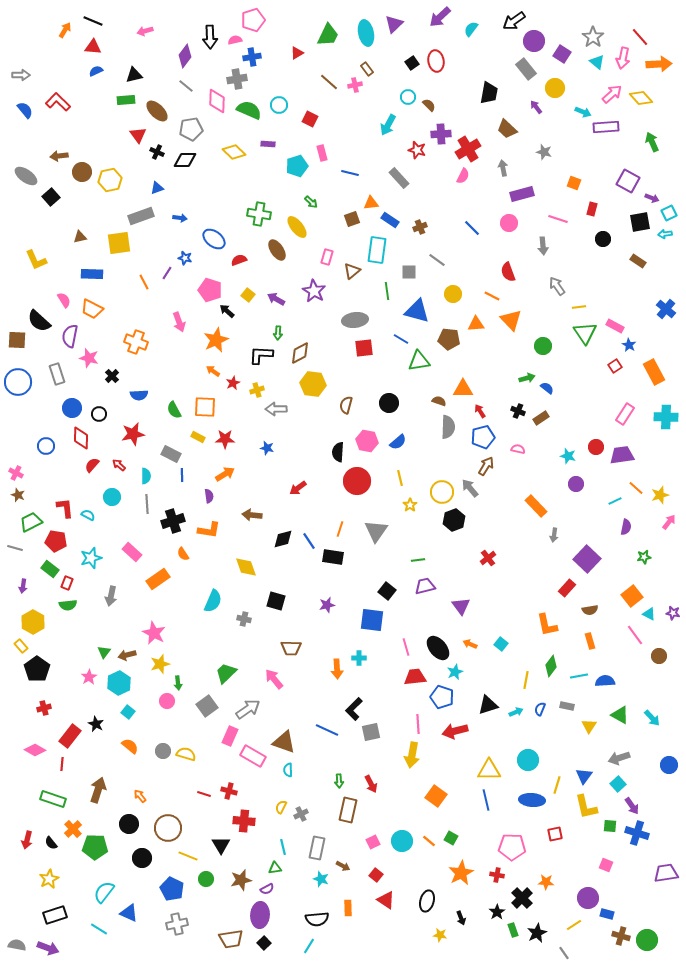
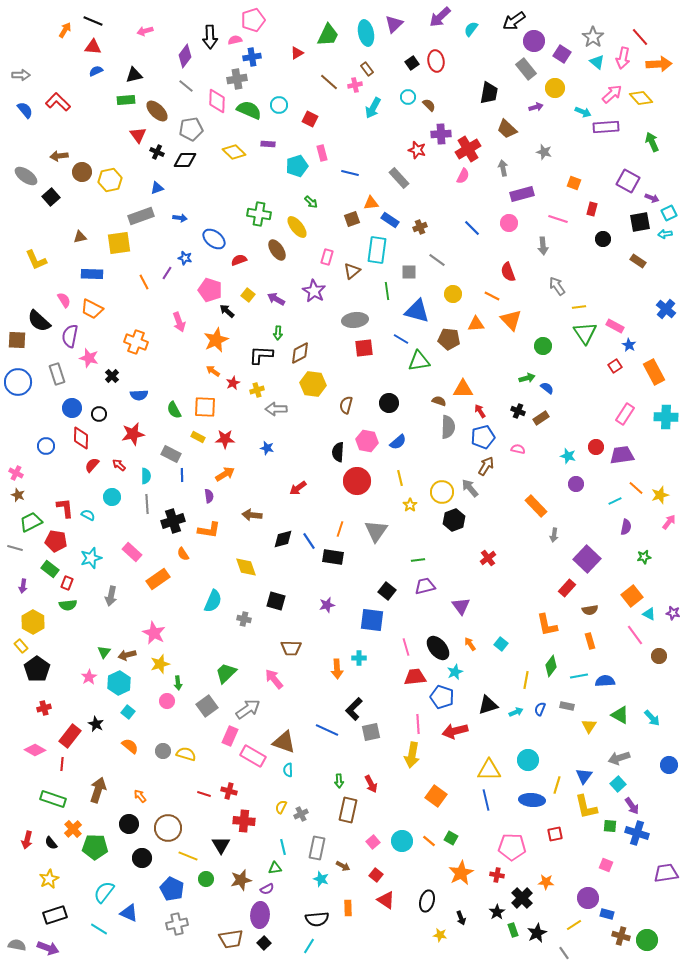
purple arrow at (536, 107): rotated 112 degrees clockwise
cyan arrow at (388, 125): moved 15 px left, 17 px up
orange arrow at (470, 644): rotated 32 degrees clockwise
pink square at (373, 842): rotated 16 degrees counterclockwise
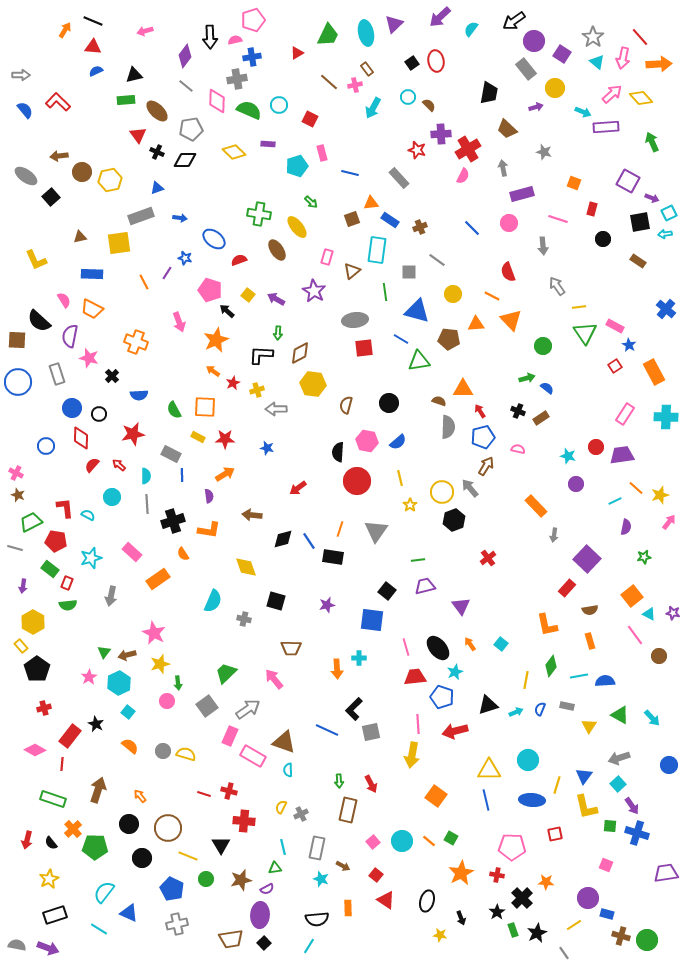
green line at (387, 291): moved 2 px left, 1 px down
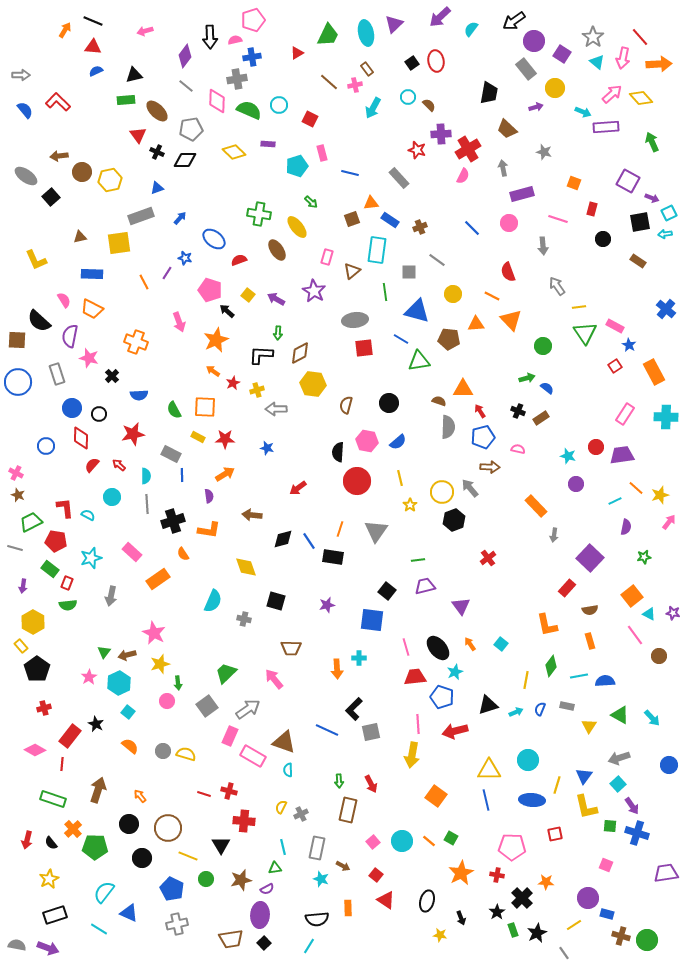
blue arrow at (180, 218): rotated 56 degrees counterclockwise
brown arrow at (486, 466): moved 4 px right, 1 px down; rotated 60 degrees clockwise
purple square at (587, 559): moved 3 px right, 1 px up
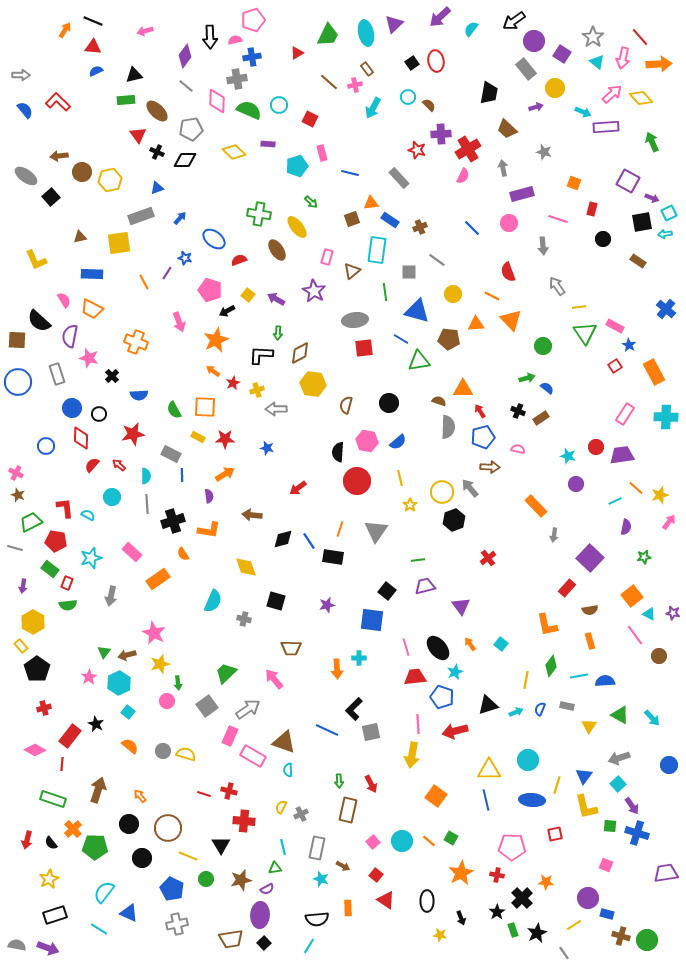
black square at (640, 222): moved 2 px right
black arrow at (227, 311): rotated 70 degrees counterclockwise
black ellipse at (427, 901): rotated 15 degrees counterclockwise
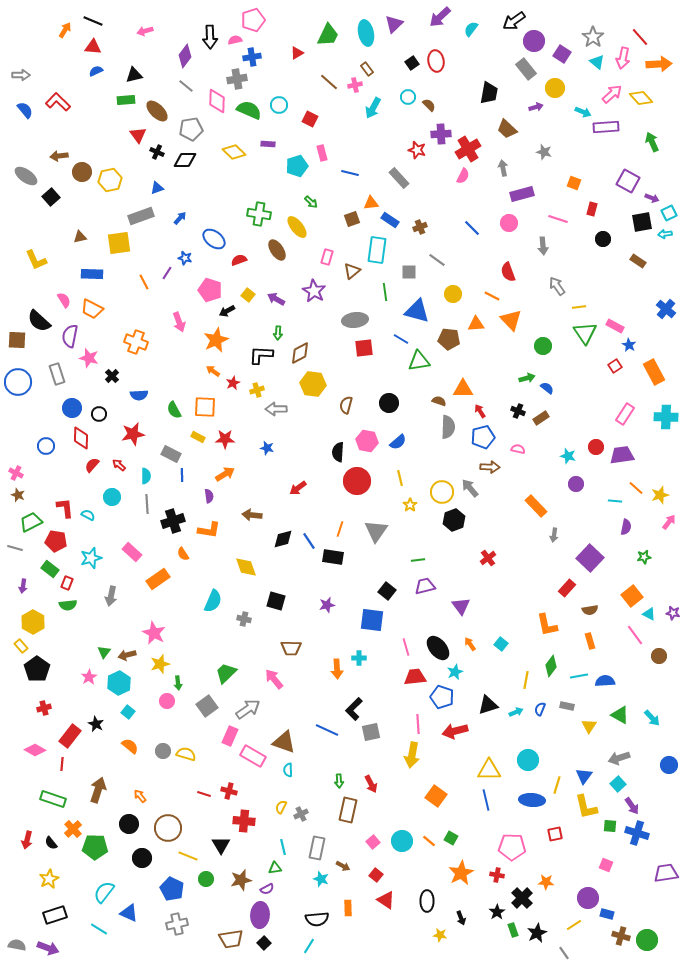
cyan line at (615, 501): rotated 32 degrees clockwise
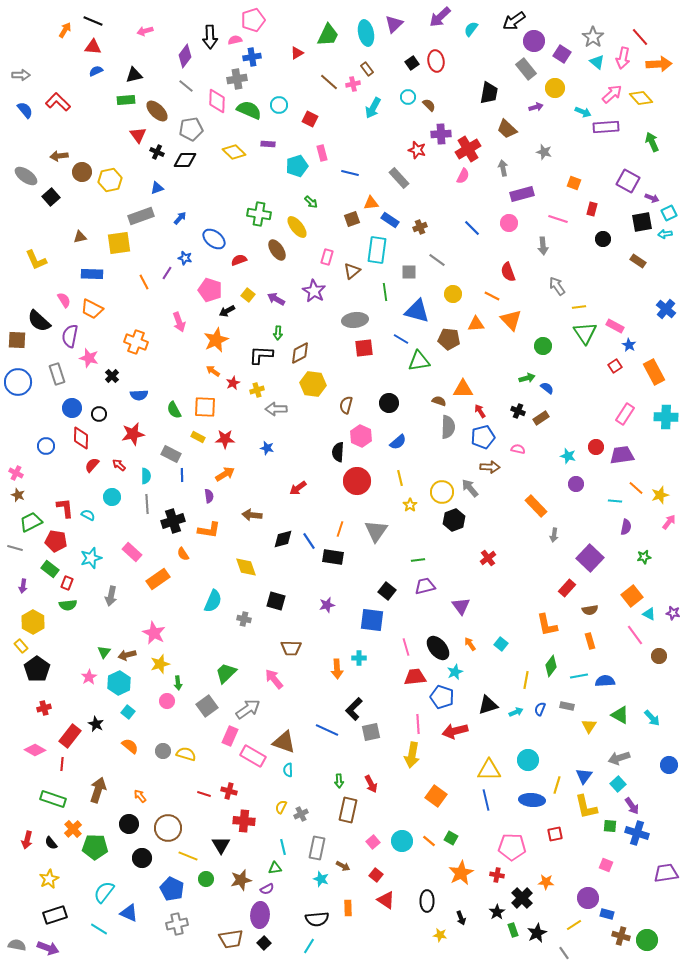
pink cross at (355, 85): moved 2 px left, 1 px up
pink hexagon at (367, 441): moved 6 px left, 5 px up; rotated 15 degrees clockwise
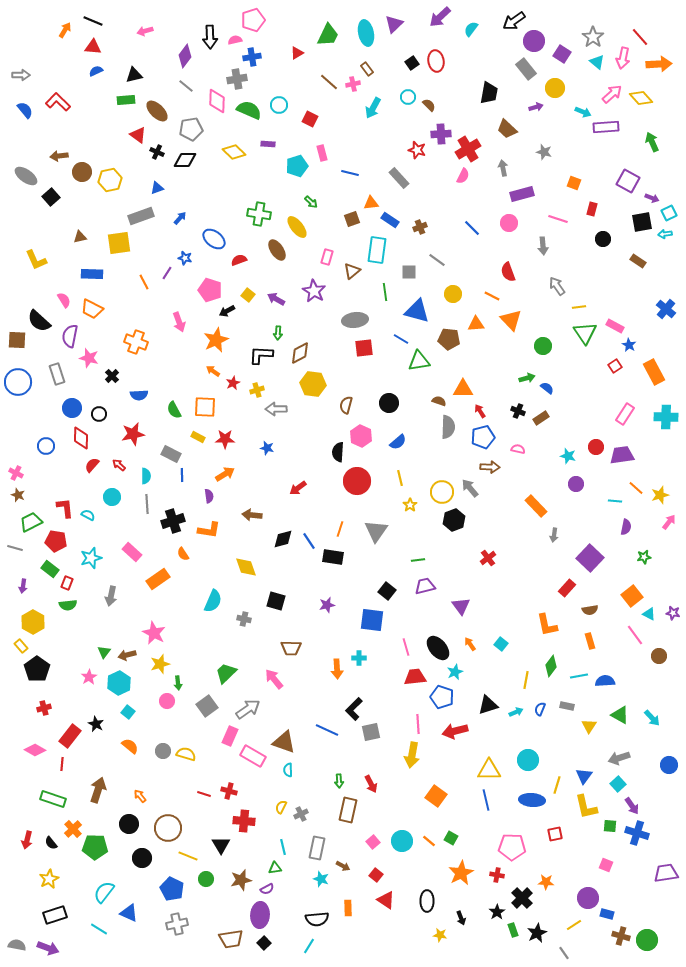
red triangle at (138, 135): rotated 18 degrees counterclockwise
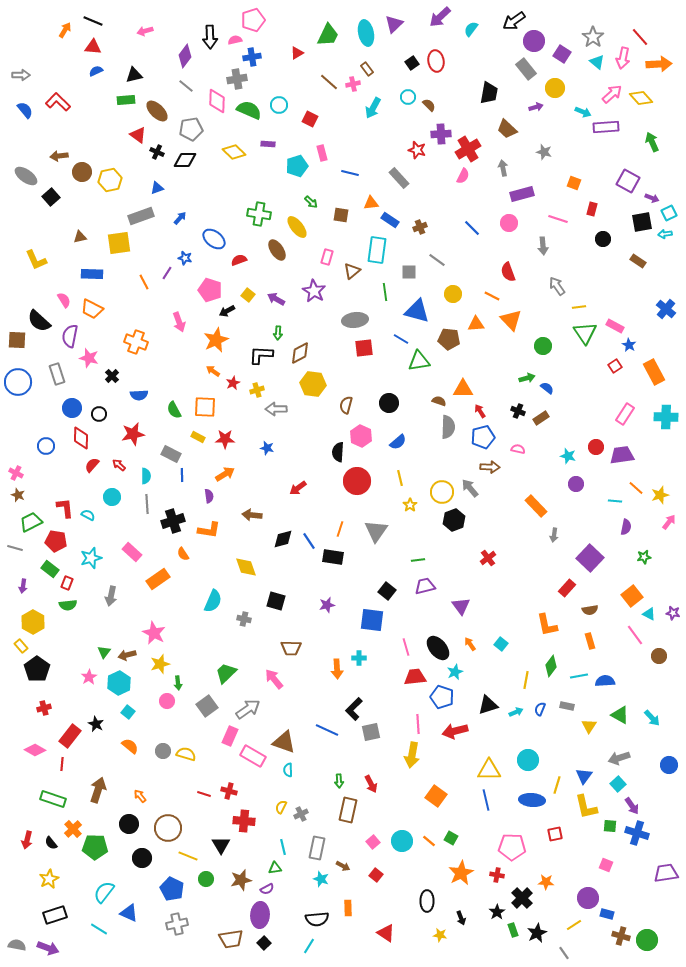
brown square at (352, 219): moved 11 px left, 4 px up; rotated 28 degrees clockwise
red triangle at (386, 900): moved 33 px down
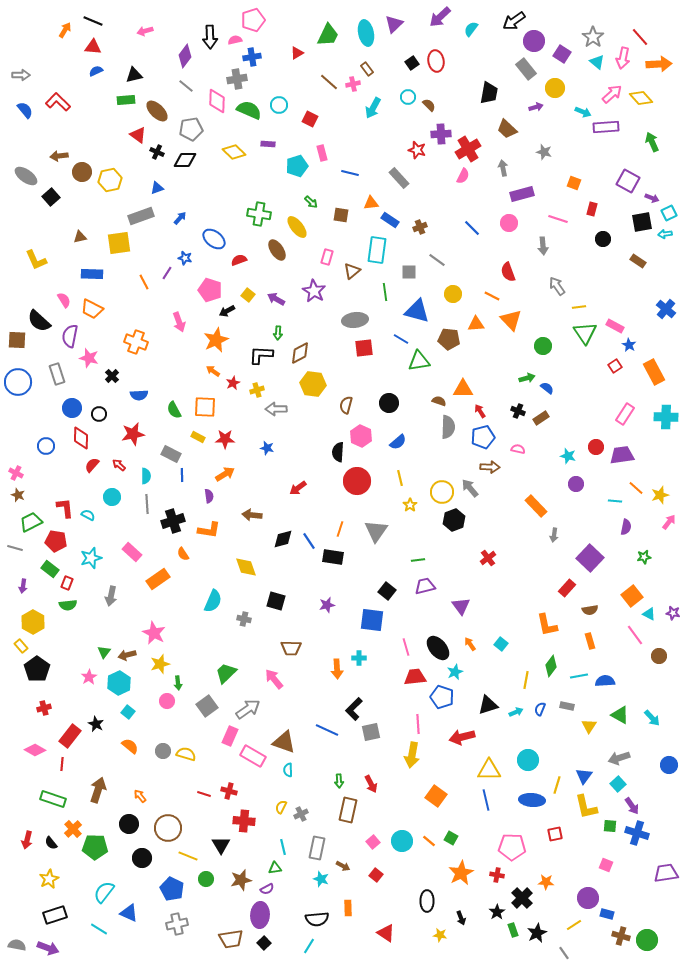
red arrow at (455, 731): moved 7 px right, 6 px down
